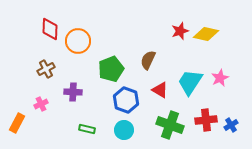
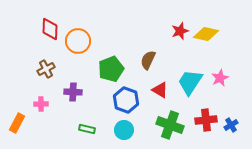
pink cross: rotated 24 degrees clockwise
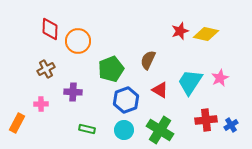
blue hexagon: rotated 20 degrees clockwise
green cross: moved 10 px left, 5 px down; rotated 12 degrees clockwise
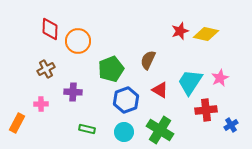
red cross: moved 10 px up
cyan circle: moved 2 px down
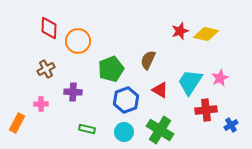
red diamond: moved 1 px left, 1 px up
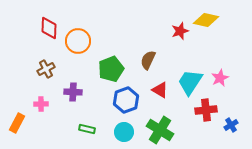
yellow diamond: moved 14 px up
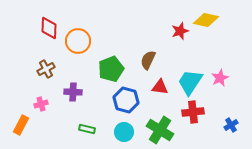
red triangle: moved 3 px up; rotated 24 degrees counterclockwise
blue hexagon: rotated 25 degrees counterclockwise
pink cross: rotated 16 degrees counterclockwise
red cross: moved 13 px left, 2 px down
orange rectangle: moved 4 px right, 2 px down
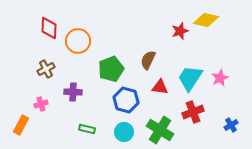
cyan trapezoid: moved 4 px up
red cross: rotated 15 degrees counterclockwise
